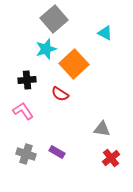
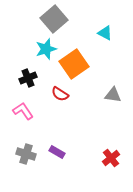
orange square: rotated 8 degrees clockwise
black cross: moved 1 px right, 2 px up; rotated 18 degrees counterclockwise
gray triangle: moved 11 px right, 34 px up
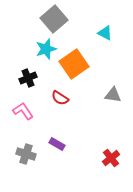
red semicircle: moved 4 px down
purple rectangle: moved 8 px up
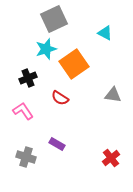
gray square: rotated 16 degrees clockwise
gray cross: moved 3 px down
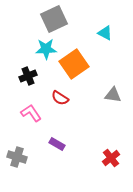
cyan star: rotated 15 degrees clockwise
black cross: moved 2 px up
pink L-shape: moved 8 px right, 2 px down
gray cross: moved 9 px left
